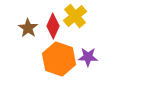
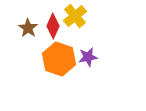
purple star: rotated 12 degrees counterclockwise
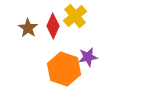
orange hexagon: moved 5 px right, 10 px down
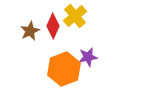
brown star: moved 2 px right, 3 px down; rotated 12 degrees clockwise
orange hexagon: rotated 20 degrees clockwise
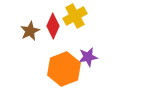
yellow cross: rotated 10 degrees clockwise
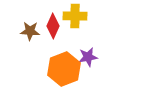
yellow cross: rotated 30 degrees clockwise
brown star: rotated 30 degrees clockwise
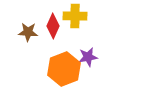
brown star: moved 2 px left, 1 px down
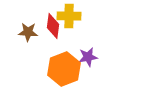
yellow cross: moved 6 px left
red diamond: rotated 15 degrees counterclockwise
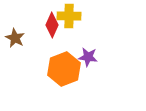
red diamond: moved 1 px left, 1 px up; rotated 15 degrees clockwise
brown star: moved 13 px left, 6 px down; rotated 24 degrees clockwise
purple star: rotated 18 degrees clockwise
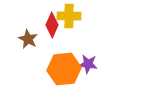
brown star: moved 13 px right, 1 px down
purple star: moved 7 px down
orange hexagon: rotated 16 degrees clockwise
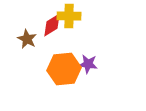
red diamond: rotated 35 degrees clockwise
brown star: moved 1 px left
